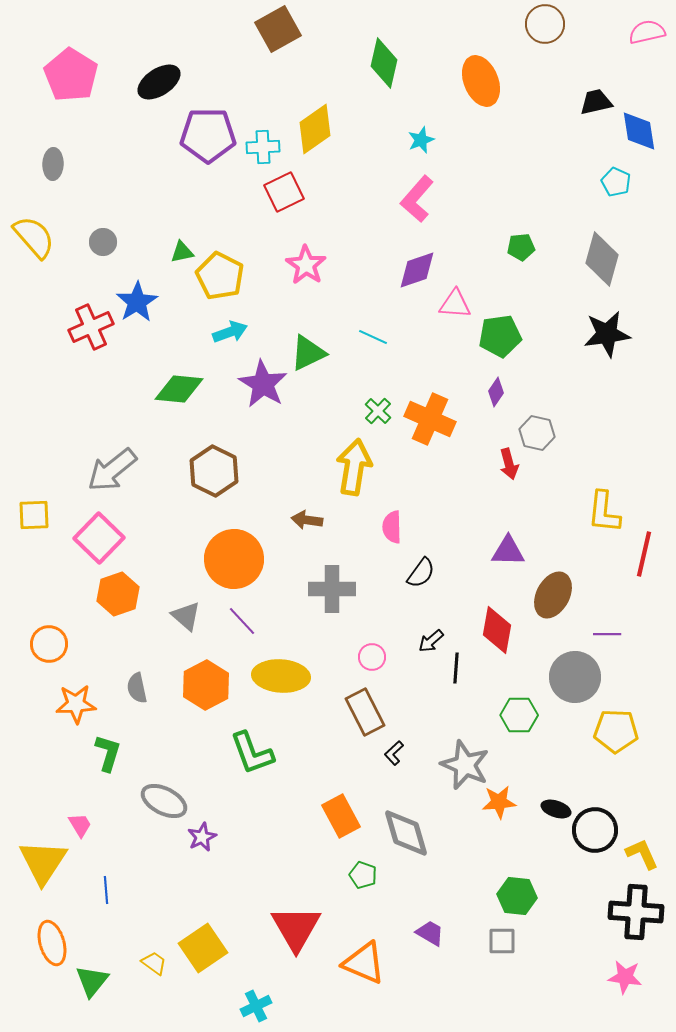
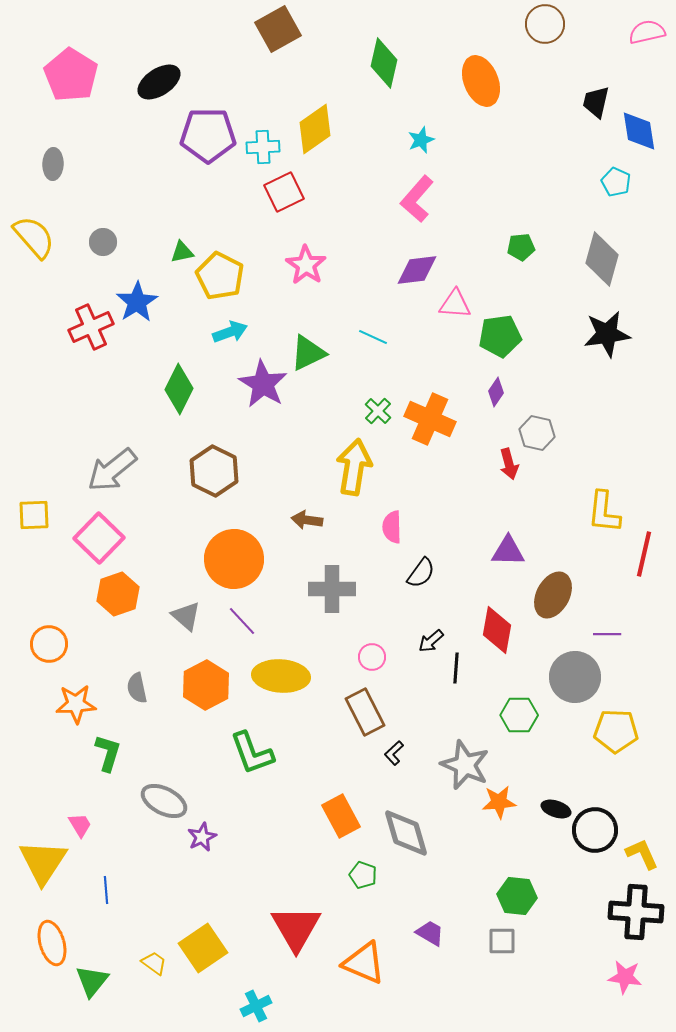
black trapezoid at (596, 102): rotated 64 degrees counterclockwise
purple diamond at (417, 270): rotated 12 degrees clockwise
green diamond at (179, 389): rotated 69 degrees counterclockwise
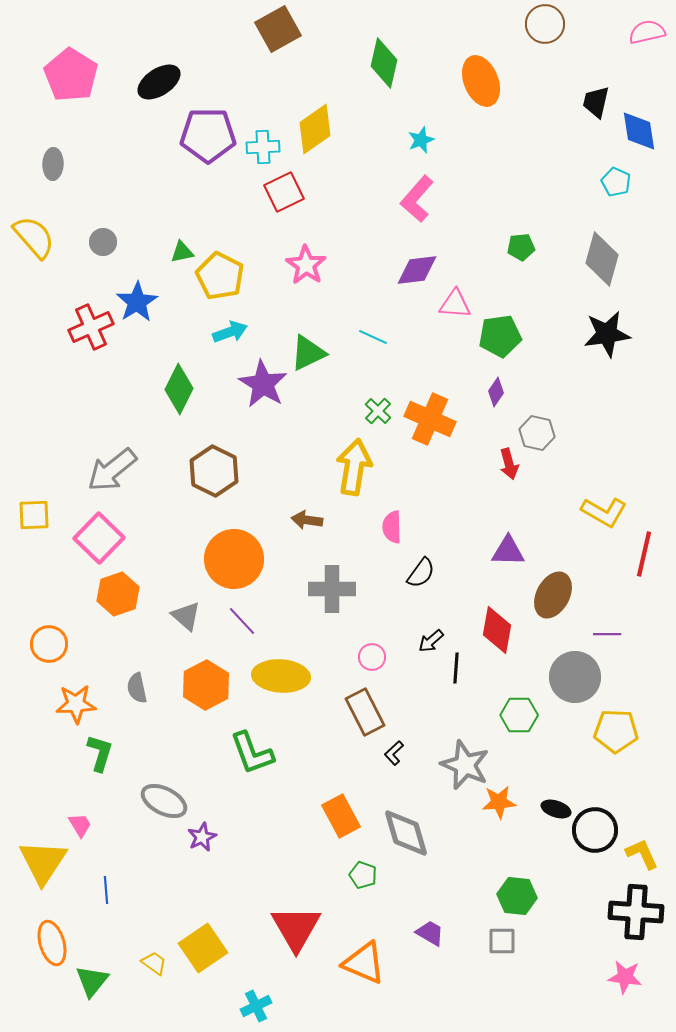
yellow L-shape at (604, 512): rotated 66 degrees counterclockwise
green L-shape at (108, 753): moved 8 px left
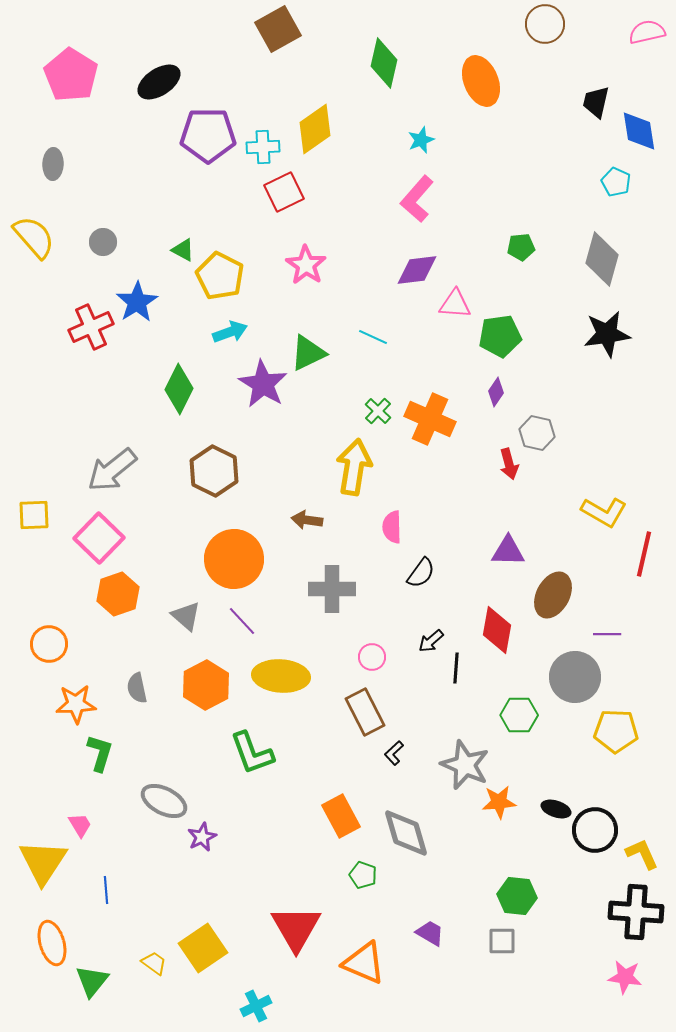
green triangle at (182, 252): moved 1 px right, 2 px up; rotated 40 degrees clockwise
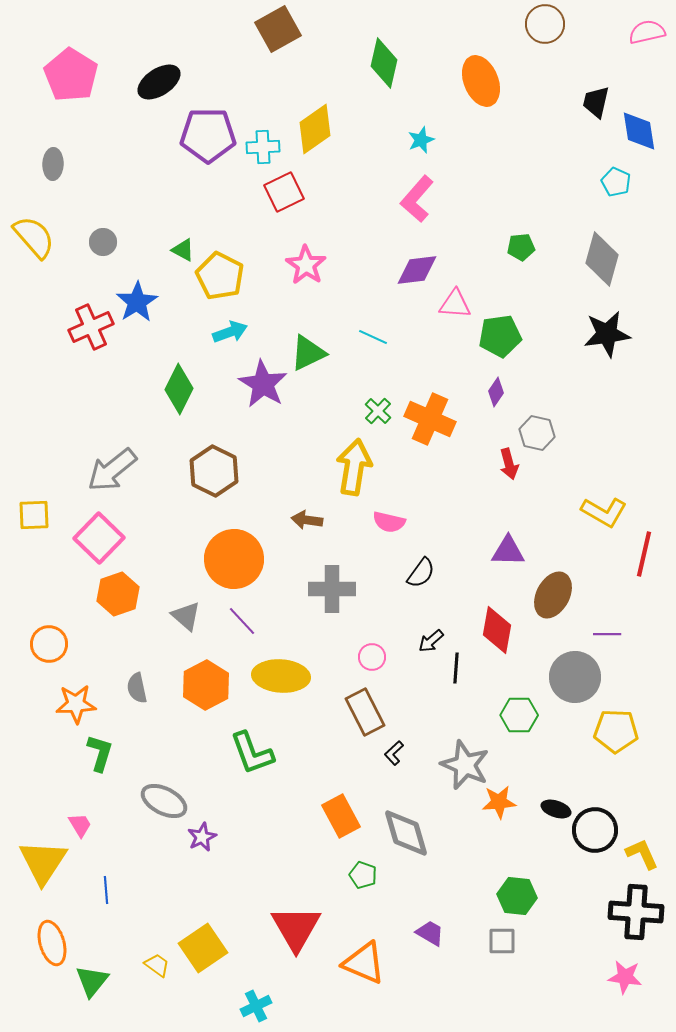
pink semicircle at (392, 527): moved 3 px left, 5 px up; rotated 76 degrees counterclockwise
yellow trapezoid at (154, 963): moved 3 px right, 2 px down
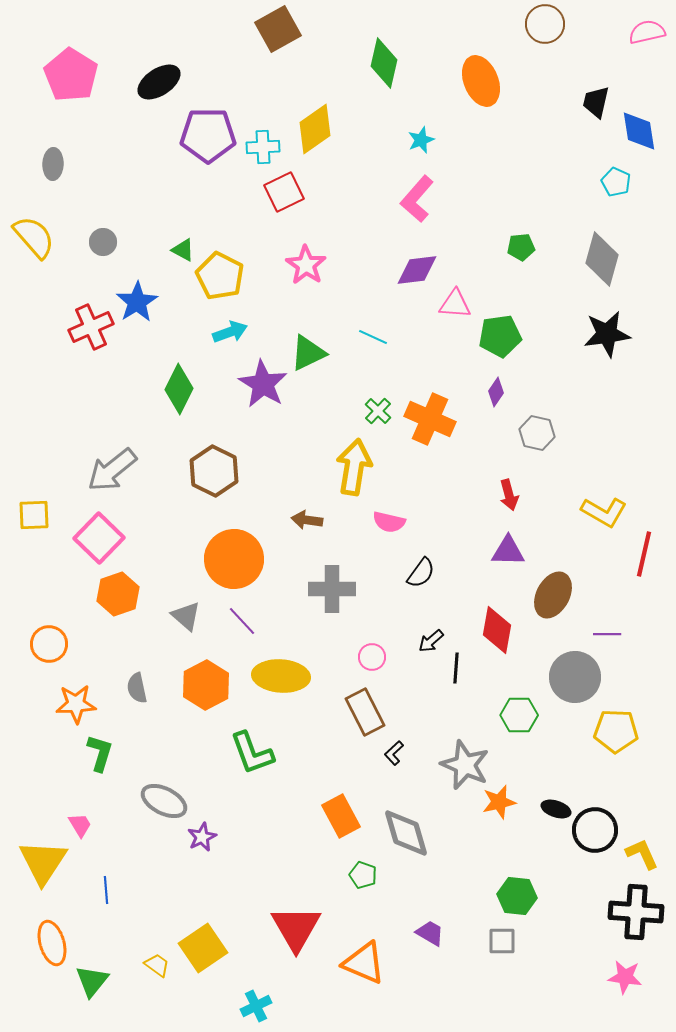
red arrow at (509, 464): moved 31 px down
orange star at (499, 802): rotated 8 degrees counterclockwise
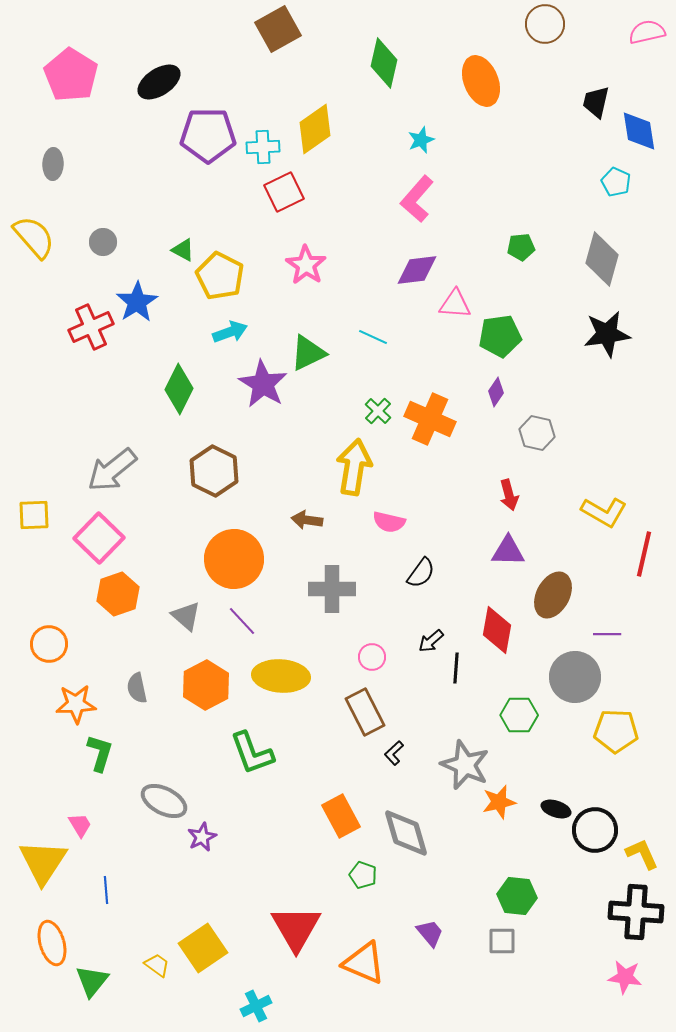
purple trapezoid at (430, 933): rotated 20 degrees clockwise
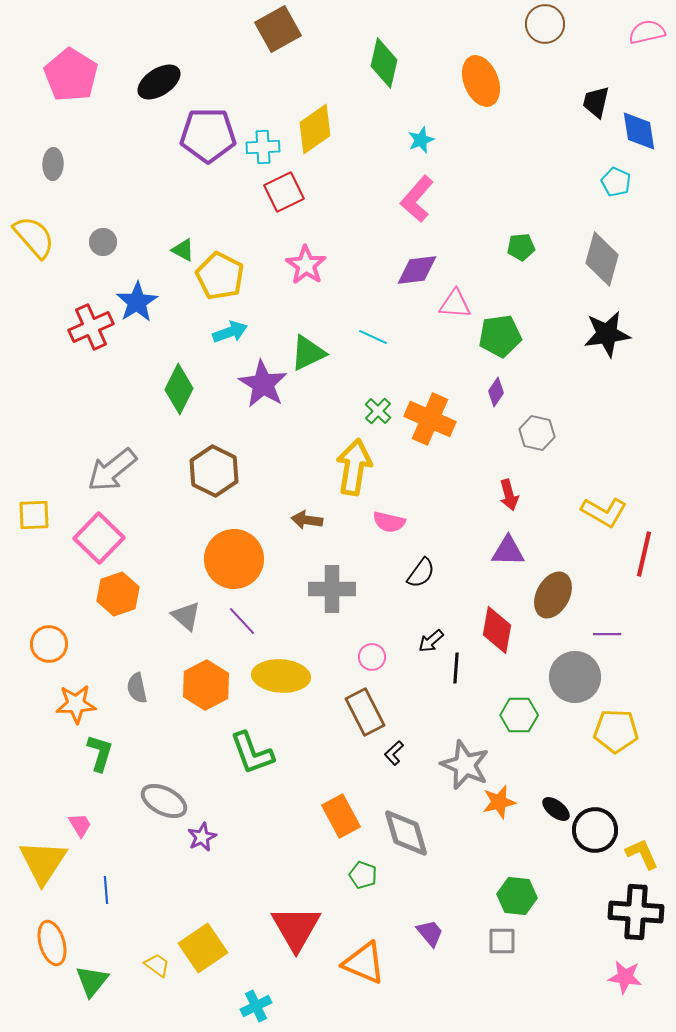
black ellipse at (556, 809): rotated 20 degrees clockwise
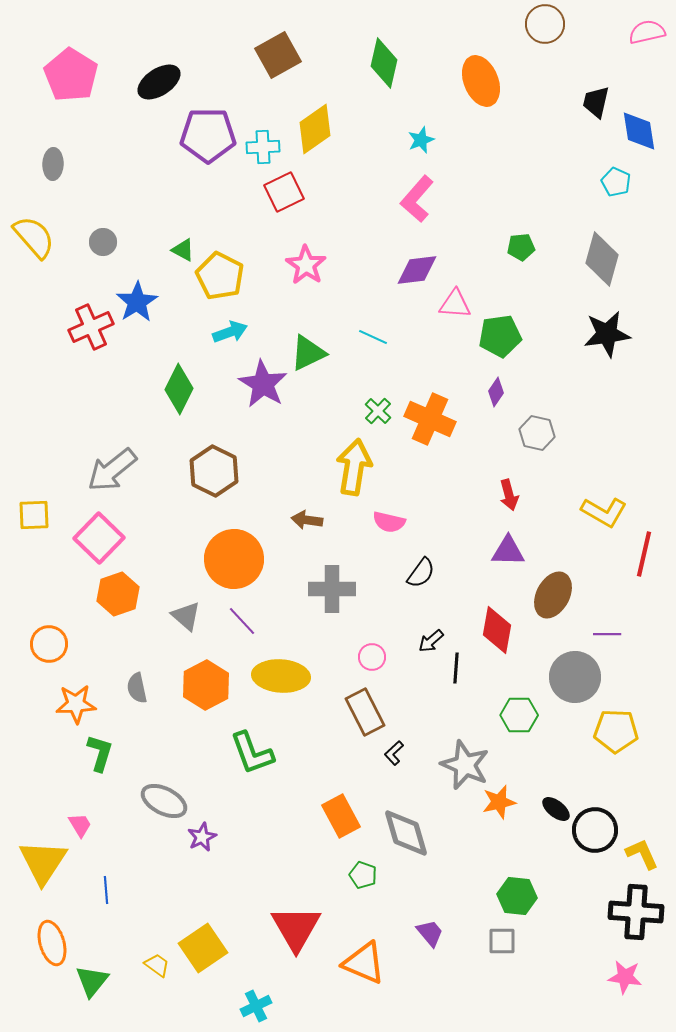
brown square at (278, 29): moved 26 px down
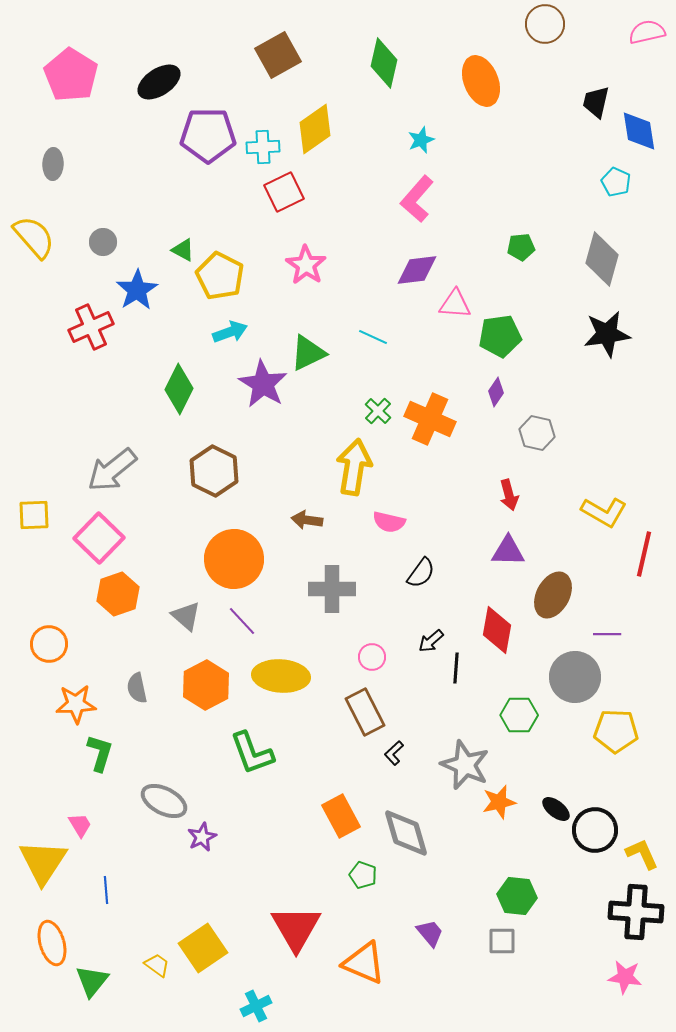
blue star at (137, 302): moved 12 px up
